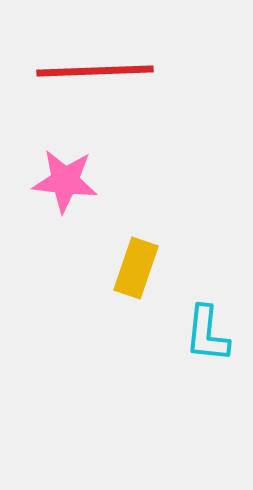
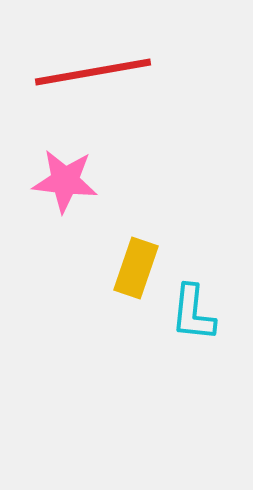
red line: moved 2 px left, 1 px down; rotated 8 degrees counterclockwise
cyan L-shape: moved 14 px left, 21 px up
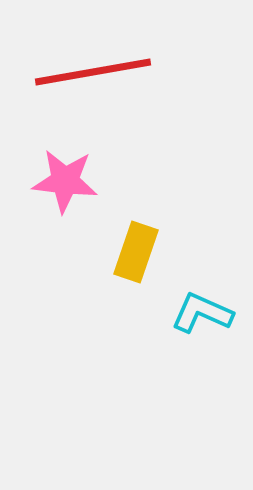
yellow rectangle: moved 16 px up
cyan L-shape: moved 9 px right; rotated 108 degrees clockwise
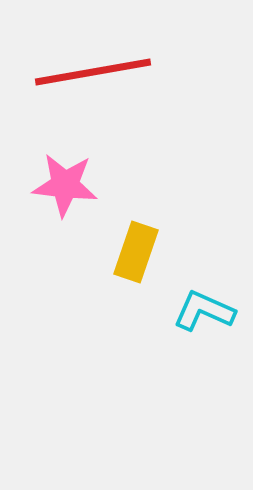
pink star: moved 4 px down
cyan L-shape: moved 2 px right, 2 px up
